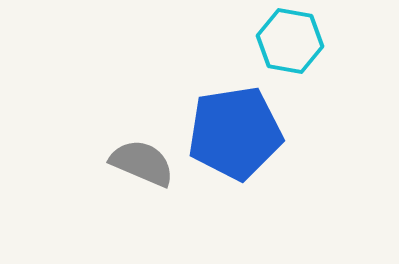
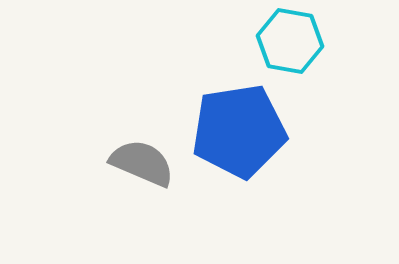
blue pentagon: moved 4 px right, 2 px up
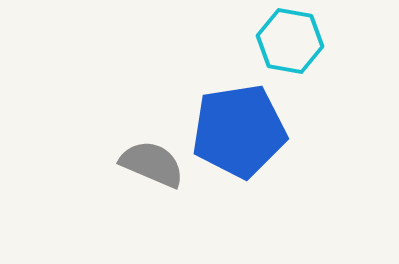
gray semicircle: moved 10 px right, 1 px down
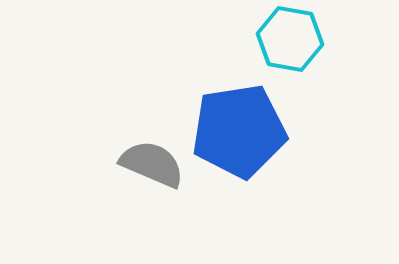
cyan hexagon: moved 2 px up
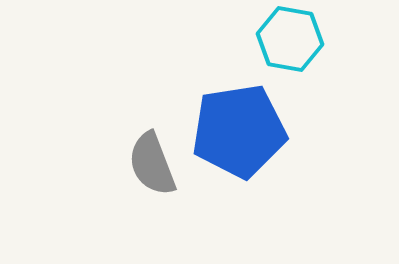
gray semicircle: rotated 134 degrees counterclockwise
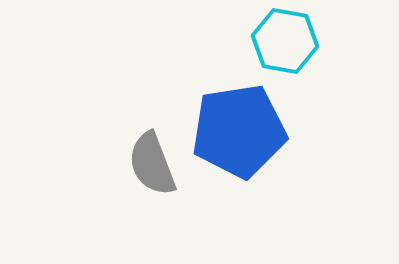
cyan hexagon: moved 5 px left, 2 px down
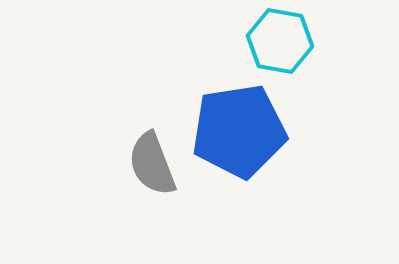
cyan hexagon: moved 5 px left
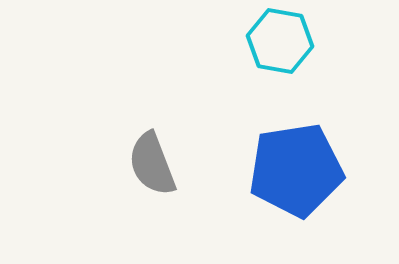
blue pentagon: moved 57 px right, 39 px down
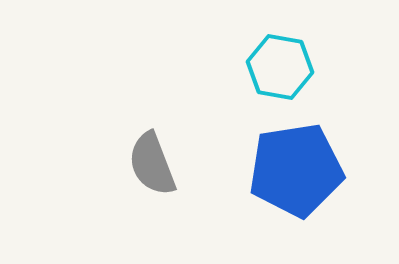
cyan hexagon: moved 26 px down
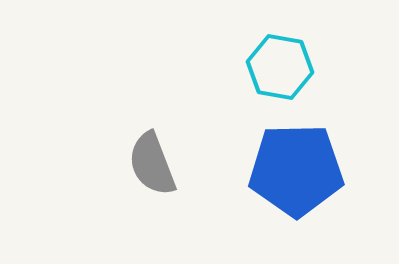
blue pentagon: rotated 8 degrees clockwise
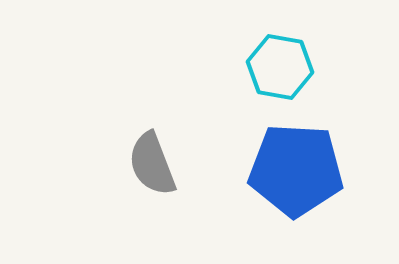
blue pentagon: rotated 4 degrees clockwise
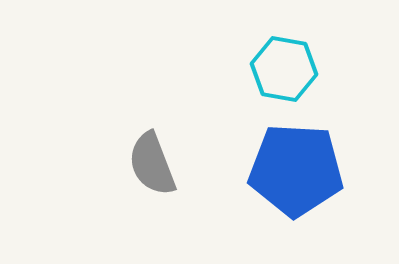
cyan hexagon: moved 4 px right, 2 px down
